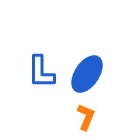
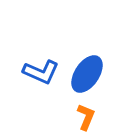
blue L-shape: rotated 66 degrees counterclockwise
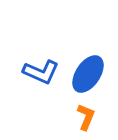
blue ellipse: moved 1 px right
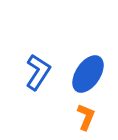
blue L-shape: moved 3 px left; rotated 81 degrees counterclockwise
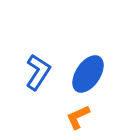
orange L-shape: moved 8 px left; rotated 136 degrees counterclockwise
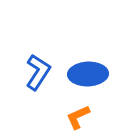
blue ellipse: rotated 54 degrees clockwise
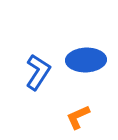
blue ellipse: moved 2 px left, 14 px up
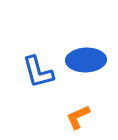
blue L-shape: rotated 132 degrees clockwise
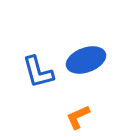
blue ellipse: rotated 18 degrees counterclockwise
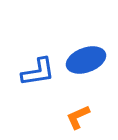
blue L-shape: rotated 84 degrees counterclockwise
